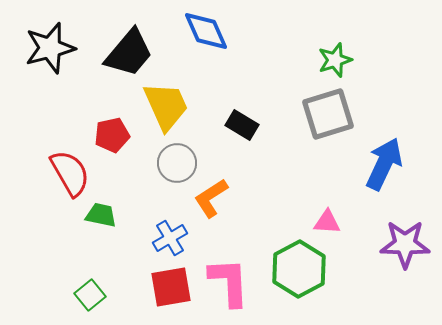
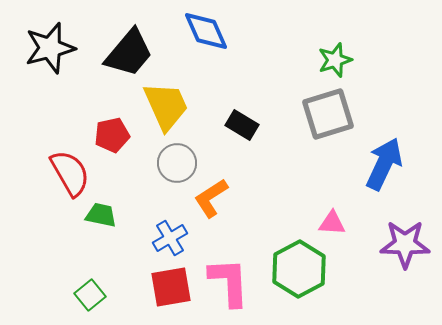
pink triangle: moved 5 px right, 1 px down
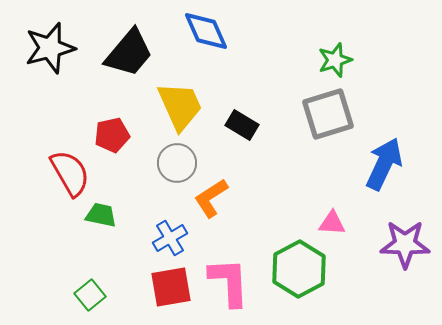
yellow trapezoid: moved 14 px right
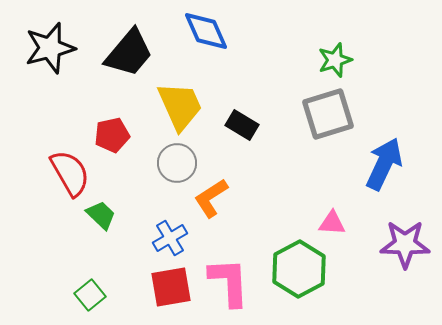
green trapezoid: rotated 32 degrees clockwise
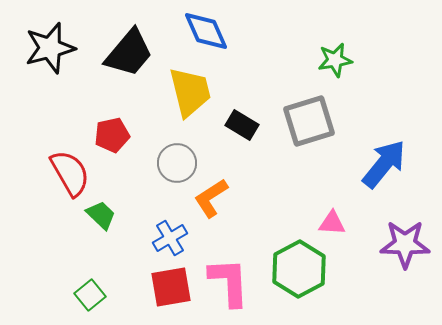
green star: rotated 8 degrees clockwise
yellow trapezoid: moved 10 px right, 14 px up; rotated 10 degrees clockwise
gray square: moved 19 px left, 7 px down
blue arrow: rotated 14 degrees clockwise
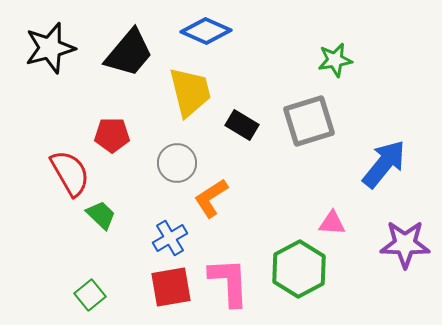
blue diamond: rotated 42 degrees counterclockwise
red pentagon: rotated 12 degrees clockwise
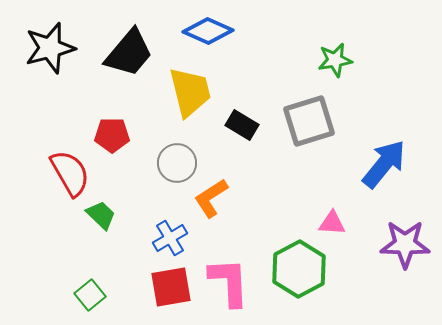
blue diamond: moved 2 px right
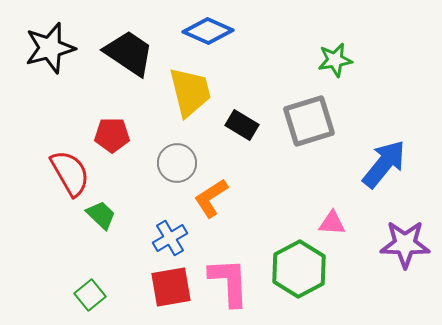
black trapezoid: rotated 96 degrees counterclockwise
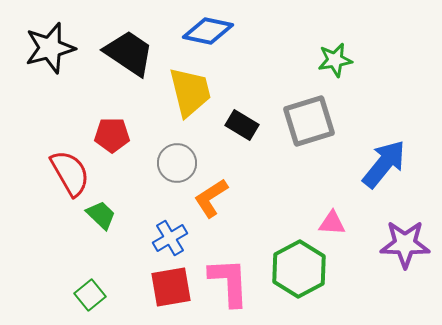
blue diamond: rotated 12 degrees counterclockwise
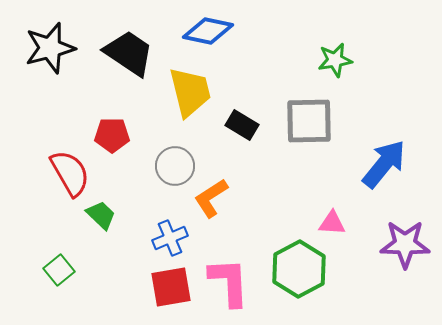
gray square: rotated 16 degrees clockwise
gray circle: moved 2 px left, 3 px down
blue cross: rotated 8 degrees clockwise
green square: moved 31 px left, 25 px up
